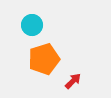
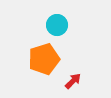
cyan circle: moved 25 px right
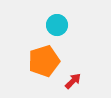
orange pentagon: moved 2 px down
